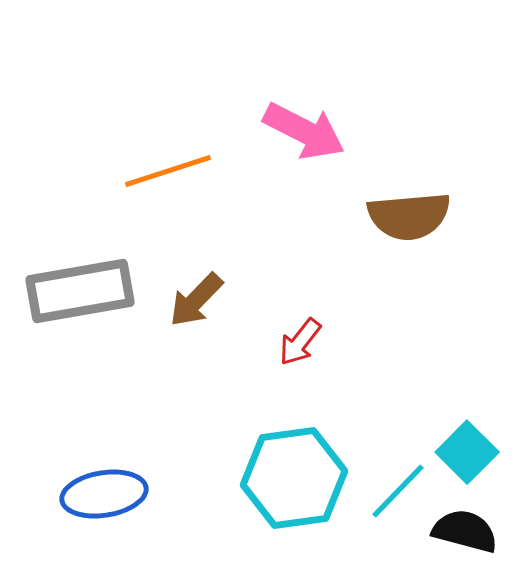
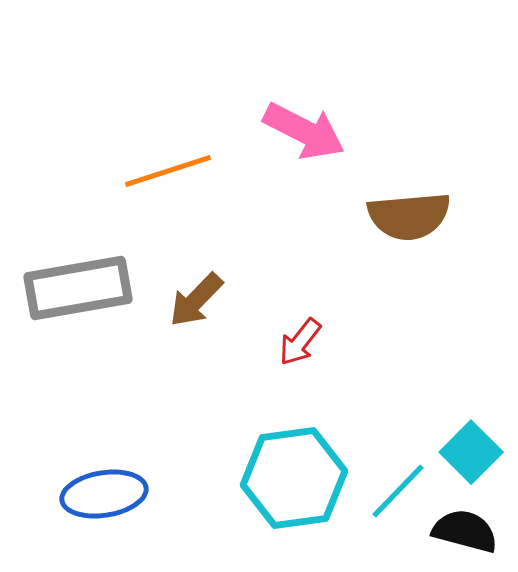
gray rectangle: moved 2 px left, 3 px up
cyan square: moved 4 px right
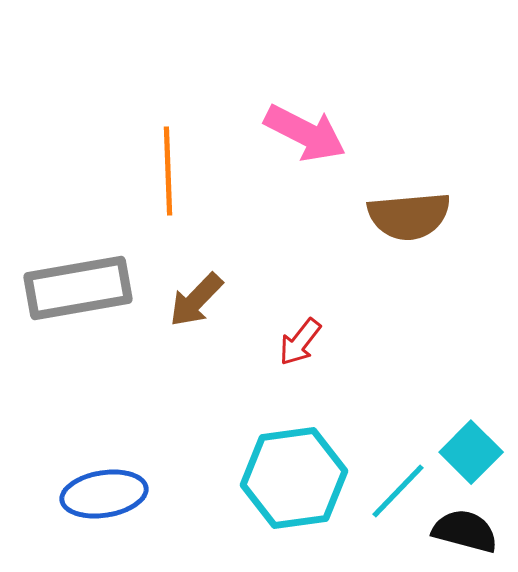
pink arrow: moved 1 px right, 2 px down
orange line: rotated 74 degrees counterclockwise
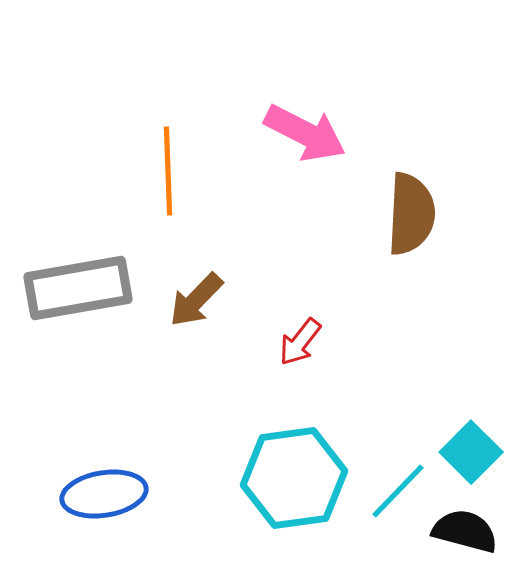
brown semicircle: moved 2 px right, 2 px up; rotated 82 degrees counterclockwise
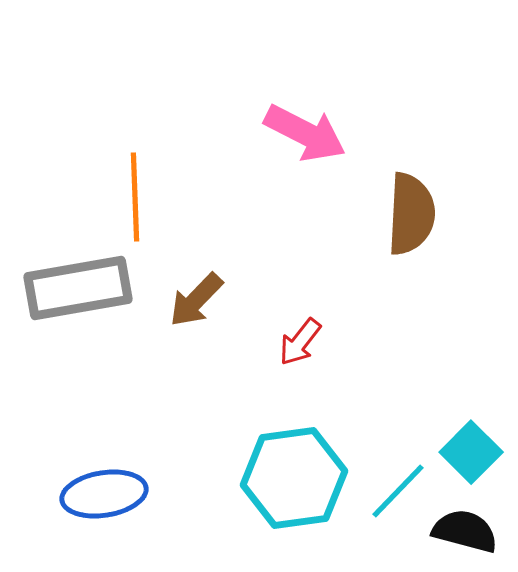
orange line: moved 33 px left, 26 px down
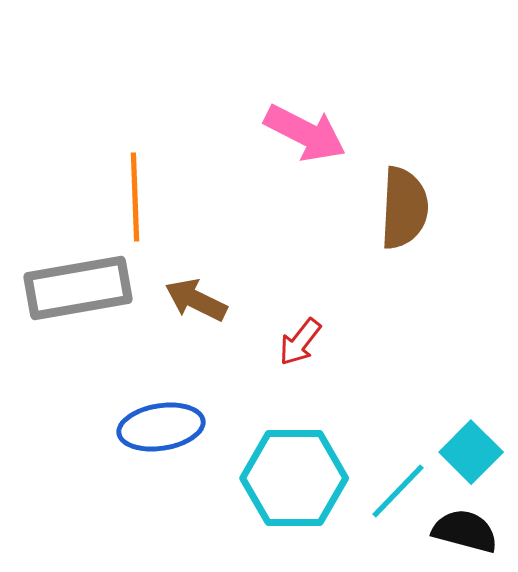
brown semicircle: moved 7 px left, 6 px up
brown arrow: rotated 72 degrees clockwise
cyan hexagon: rotated 8 degrees clockwise
blue ellipse: moved 57 px right, 67 px up
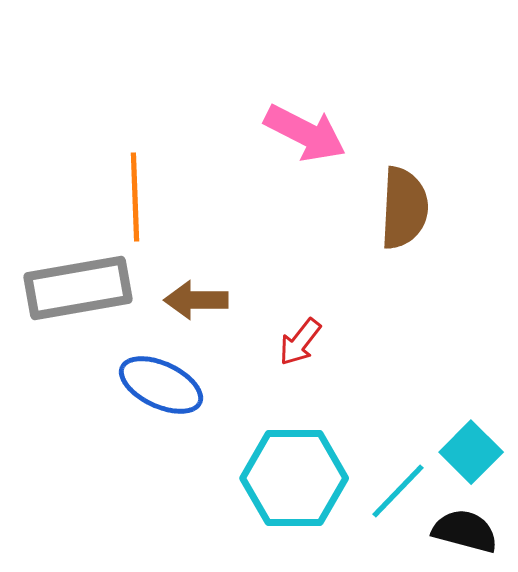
brown arrow: rotated 26 degrees counterclockwise
blue ellipse: moved 42 px up; rotated 34 degrees clockwise
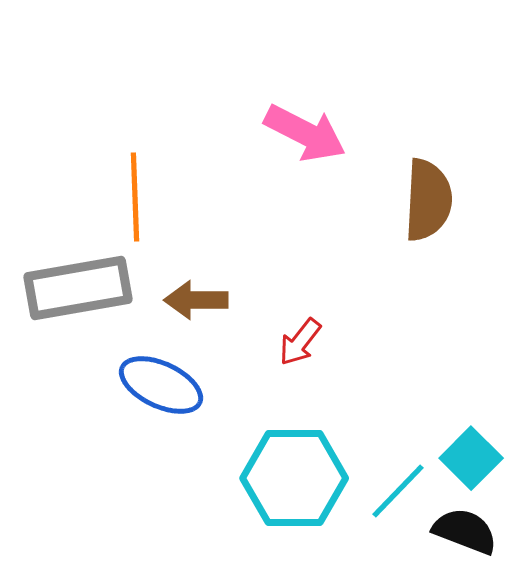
brown semicircle: moved 24 px right, 8 px up
cyan square: moved 6 px down
black semicircle: rotated 6 degrees clockwise
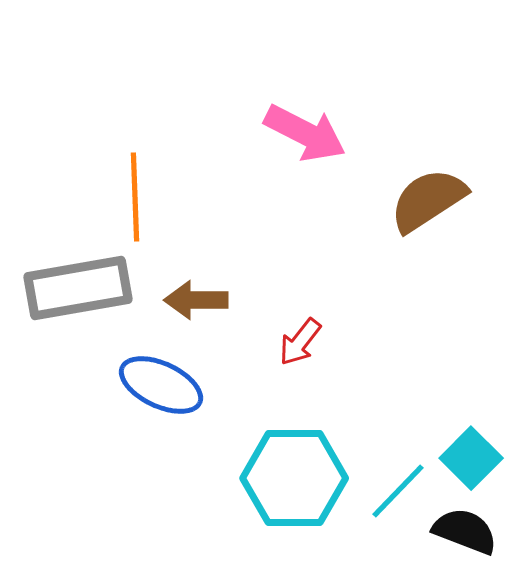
brown semicircle: rotated 126 degrees counterclockwise
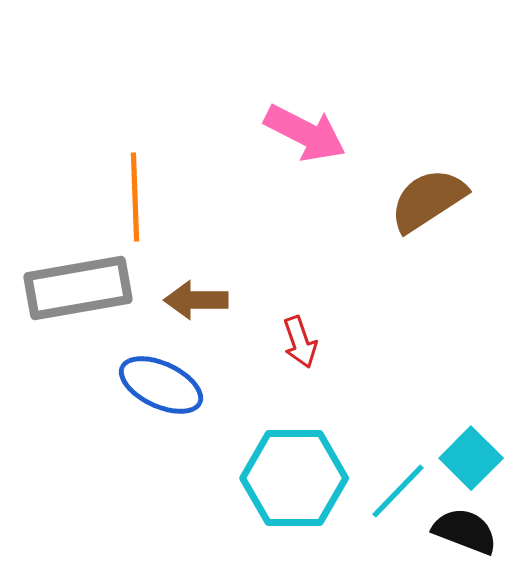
red arrow: rotated 57 degrees counterclockwise
